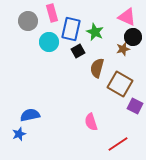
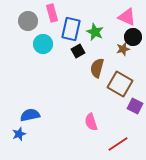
cyan circle: moved 6 px left, 2 px down
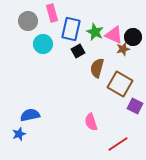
pink triangle: moved 13 px left, 18 px down
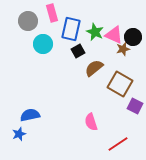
brown semicircle: moved 3 px left; rotated 36 degrees clockwise
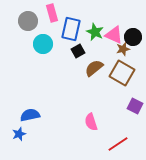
brown square: moved 2 px right, 11 px up
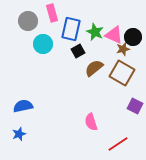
blue semicircle: moved 7 px left, 9 px up
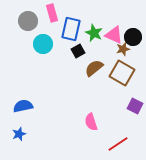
green star: moved 1 px left, 1 px down
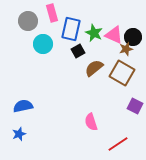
brown star: moved 3 px right
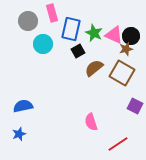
black circle: moved 2 px left, 1 px up
